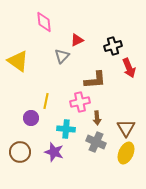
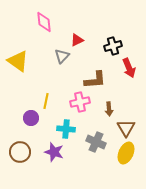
brown arrow: moved 12 px right, 9 px up
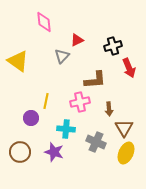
brown triangle: moved 2 px left
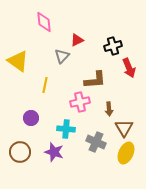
yellow line: moved 1 px left, 16 px up
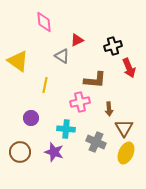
gray triangle: rotated 42 degrees counterclockwise
brown L-shape: rotated 10 degrees clockwise
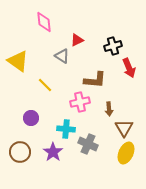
yellow line: rotated 56 degrees counterclockwise
gray cross: moved 8 px left, 2 px down
purple star: moved 1 px left; rotated 18 degrees clockwise
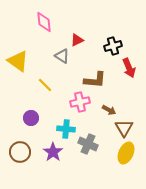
brown arrow: moved 1 px down; rotated 56 degrees counterclockwise
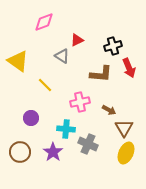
pink diamond: rotated 75 degrees clockwise
brown L-shape: moved 6 px right, 6 px up
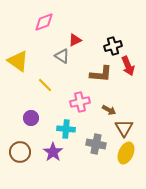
red triangle: moved 2 px left
red arrow: moved 1 px left, 2 px up
gray cross: moved 8 px right; rotated 12 degrees counterclockwise
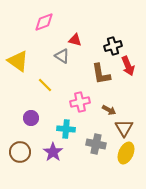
red triangle: rotated 40 degrees clockwise
brown L-shape: rotated 75 degrees clockwise
